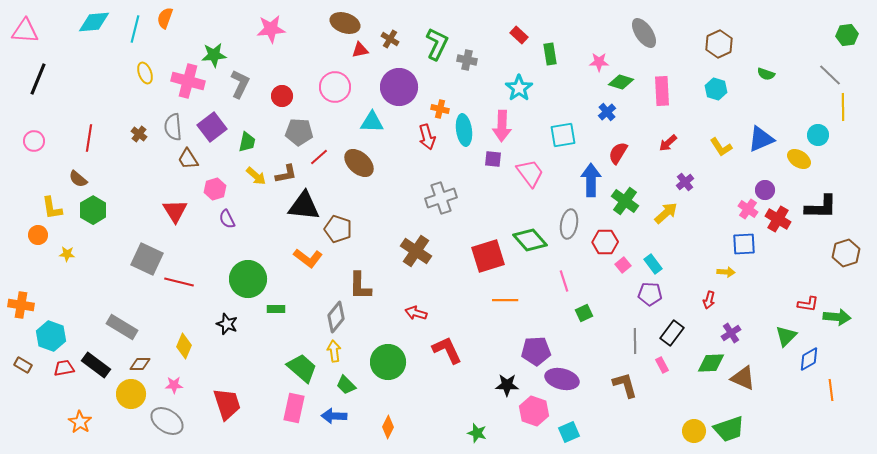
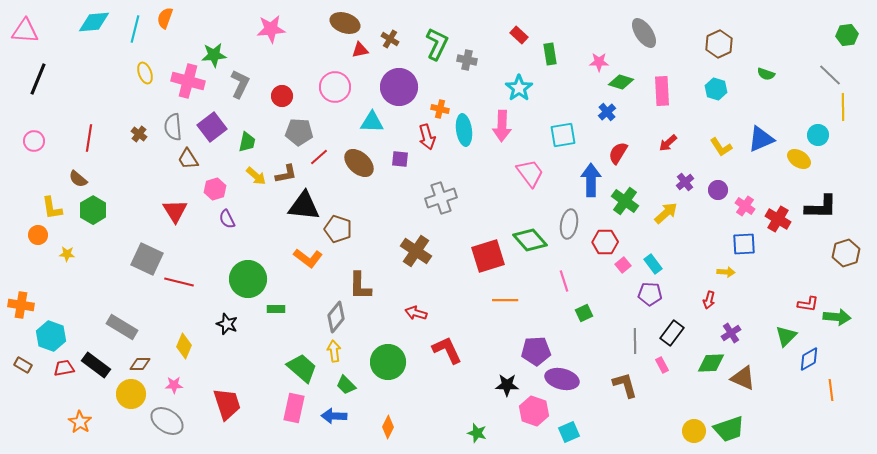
purple square at (493, 159): moved 93 px left
purple circle at (765, 190): moved 47 px left
pink cross at (748, 209): moved 3 px left, 3 px up
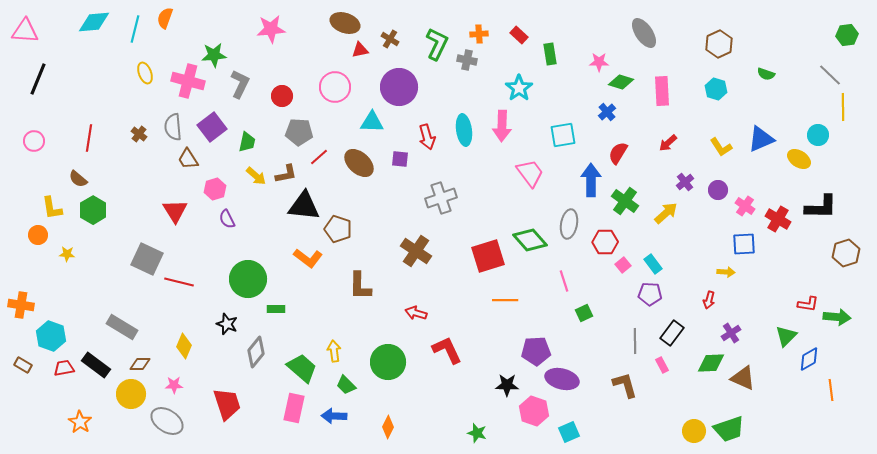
orange cross at (440, 109): moved 39 px right, 75 px up; rotated 18 degrees counterclockwise
gray diamond at (336, 317): moved 80 px left, 35 px down
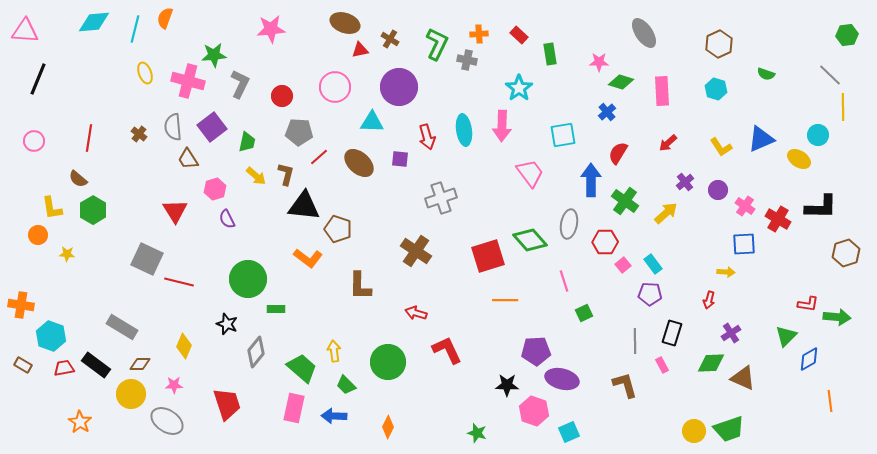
brown L-shape at (286, 174): rotated 65 degrees counterclockwise
black rectangle at (672, 333): rotated 20 degrees counterclockwise
orange line at (831, 390): moved 1 px left, 11 px down
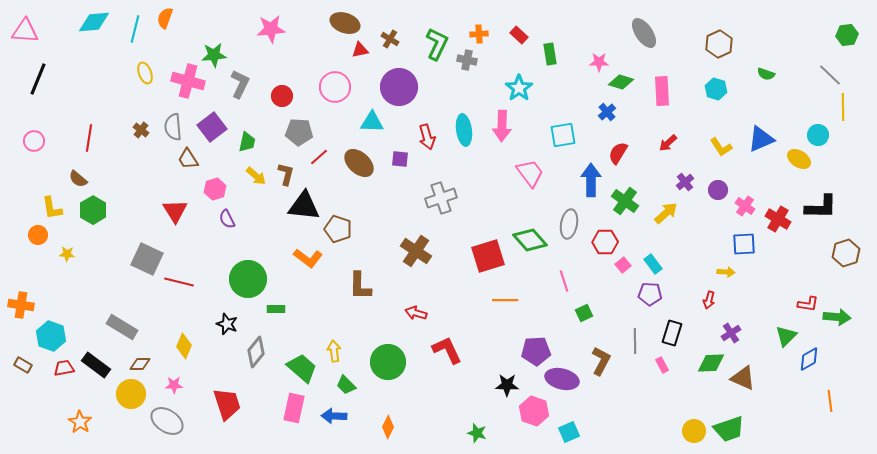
brown cross at (139, 134): moved 2 px right, 4 px up
brown L-shape at (625, 385): moved 24 px left, 24 px up; rotated 44 degrees clockwise
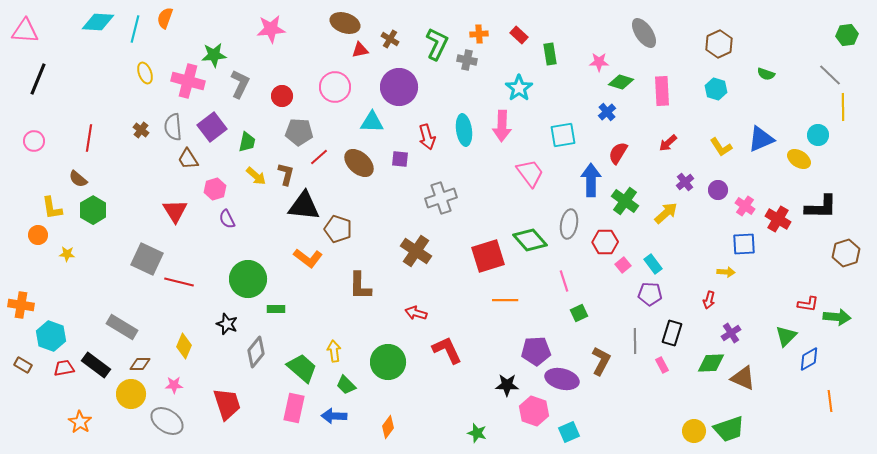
cyan diamond at (94, 22): moved 4 px right; rotated 8 degrees clockwise
green square at (584, 313): moved 5 px left
orange diamond at (388, 427): rotated 10 degrees clockwise
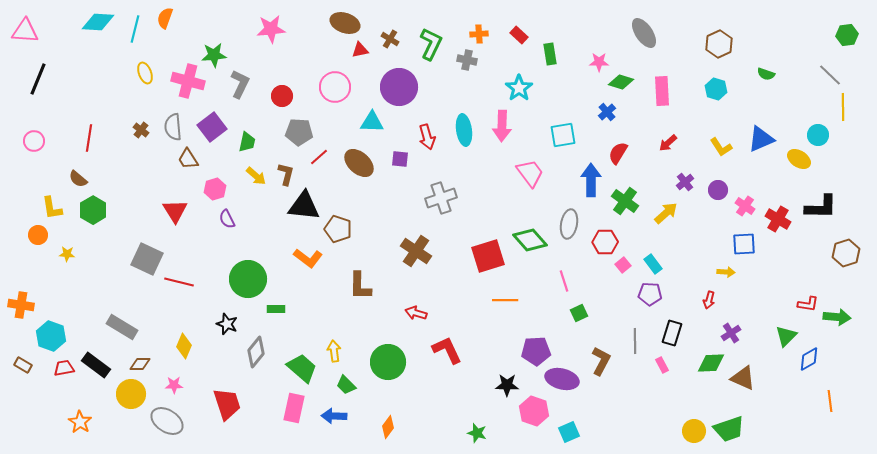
green L-shape at (437, 44): moved 6 px left
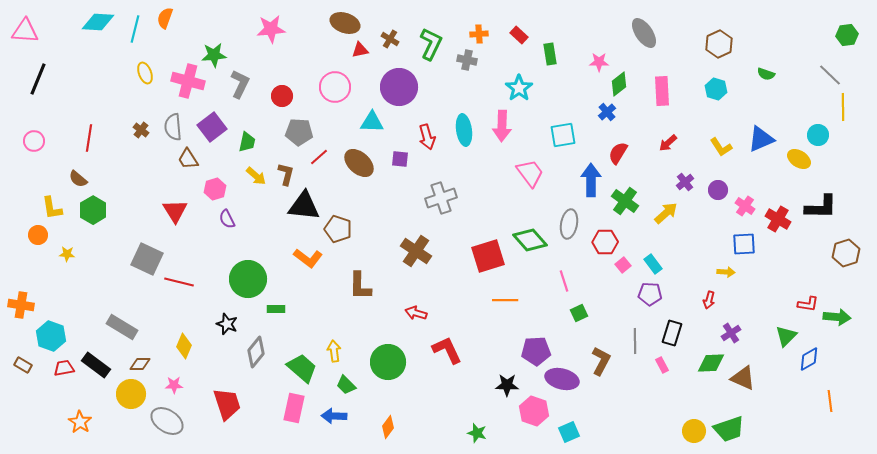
green diamond at (621, 82): moved 2 px left, 2 px down; rotated 55 degrees counterclockwise
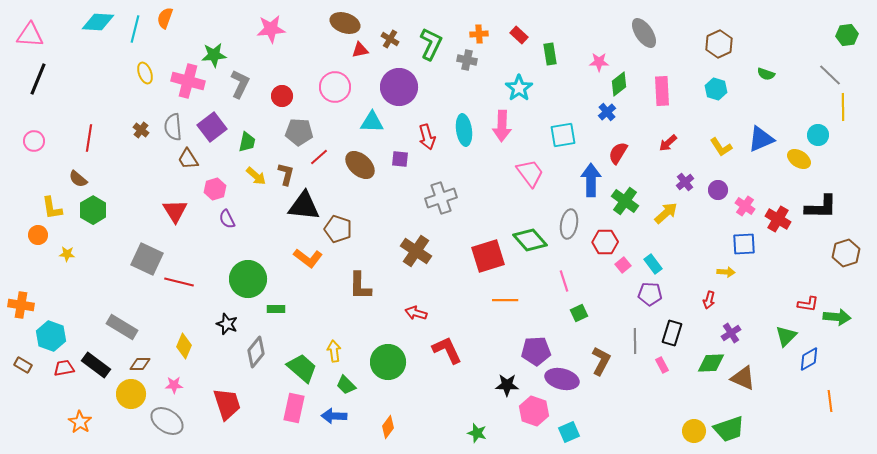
pink triangle at (25, 31): moved 5 px right, 4 px down
brown ellipse at (359, 163): moved 1 px right, 2 px down
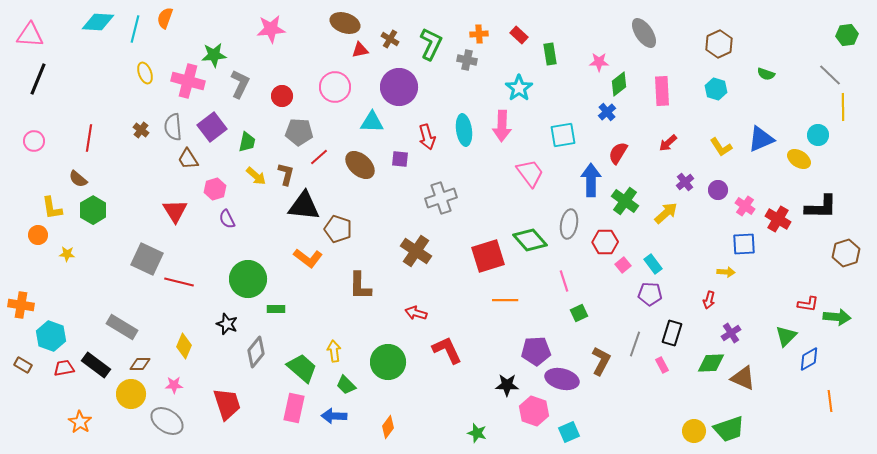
gray line at (635, 341): moved 3 px down; rotated 20 degrees clockwise
